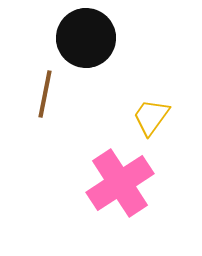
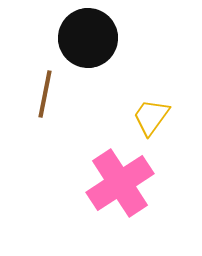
black circle: moved 2 px right
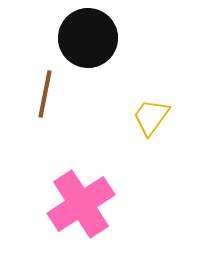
pink cross: moved 39 px left, 21 px down
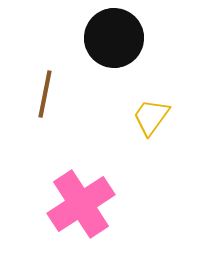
black circle: moved 26 px right
